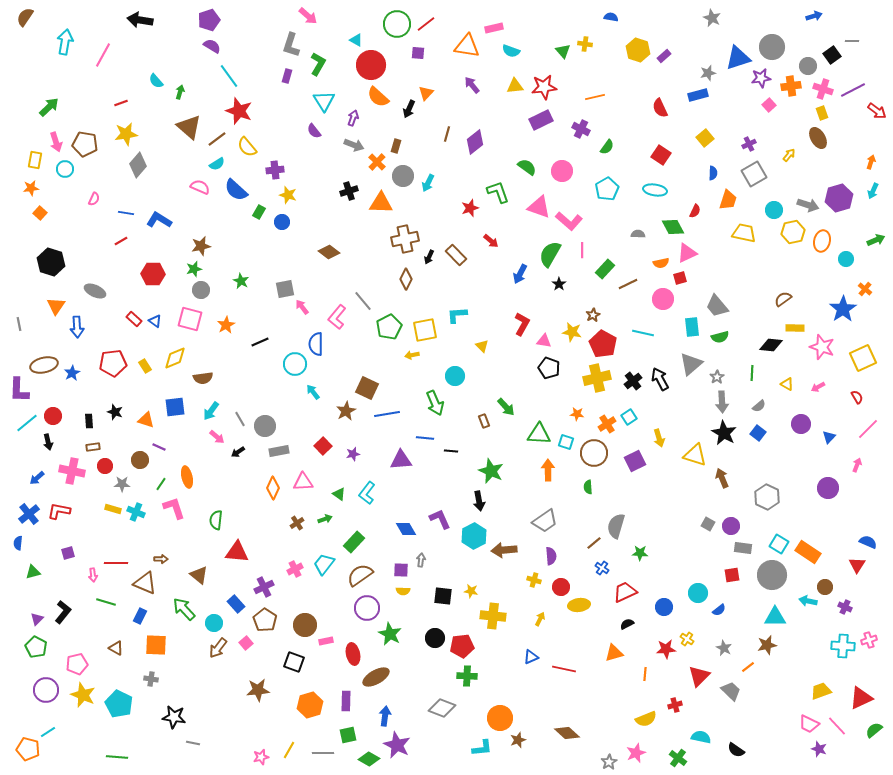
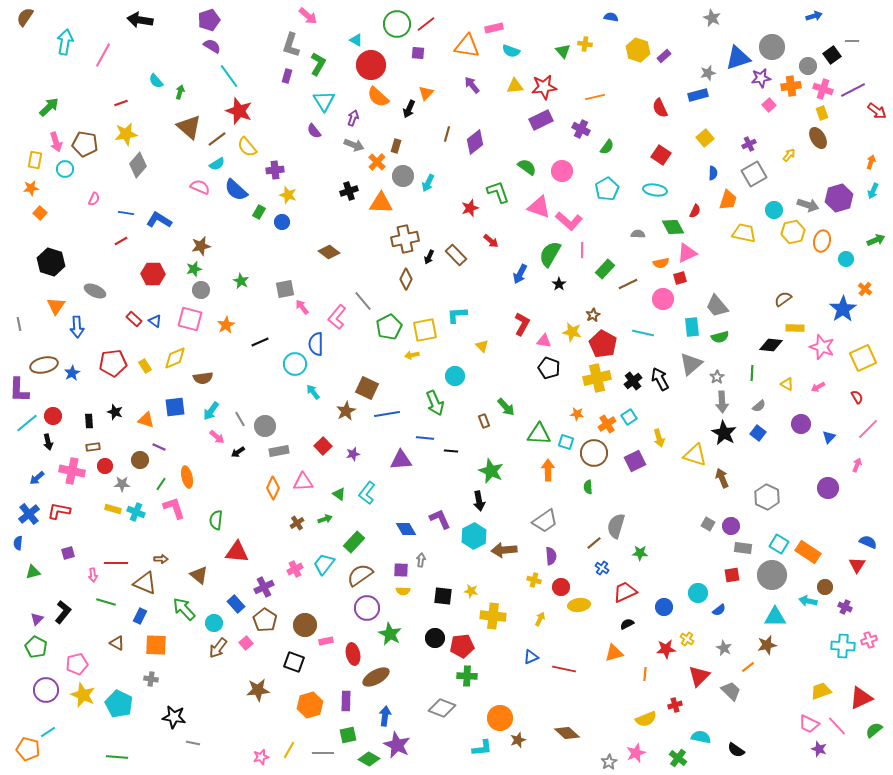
brown triangle at (116, 648): moved 1 px right, 5 px up
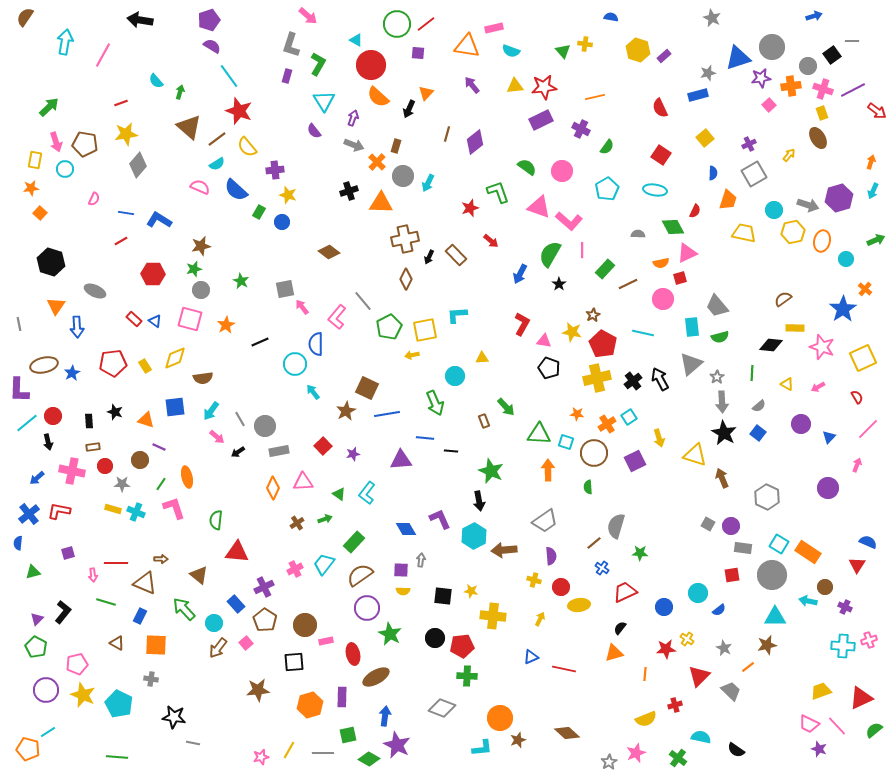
yellow triangle at (482, 346): moved 12 px down; rotated 48 degrees counterclockwise
black semicircle at (627, 624): moved 7 px left, 4 px down; rotated 24 degrees counterclockwise
black square at (294, 662): rotated 25 degrees counterclockwise
purple rectangle at (346, 701): moved 4 px left, 4 px up
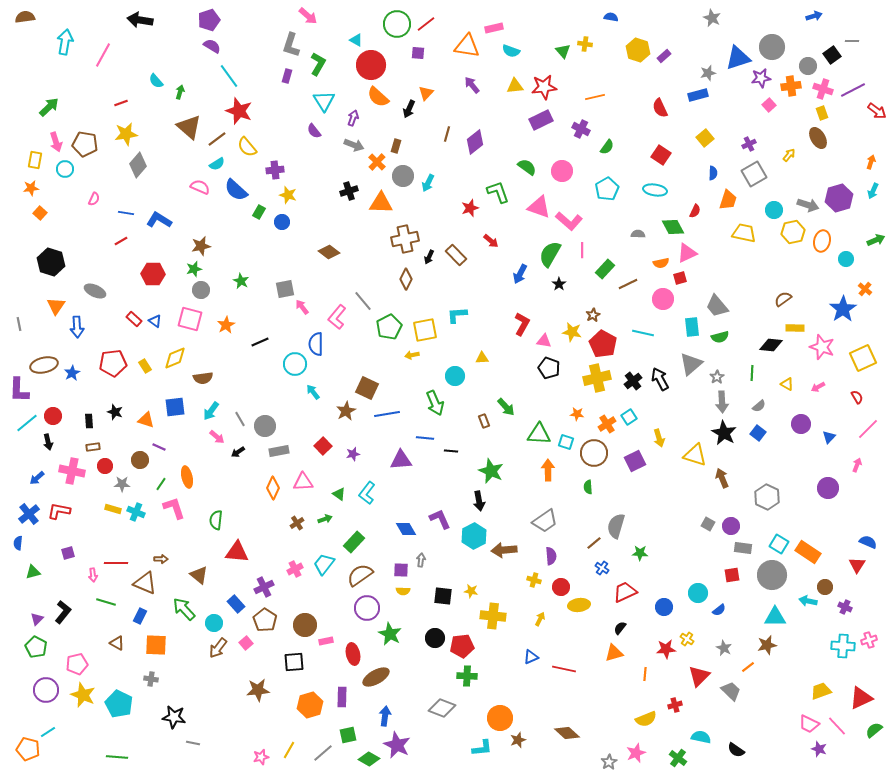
brown semicircle at (25, 17): rotated 48 degrees clockwise
gray line at (323, 753): rotated 40 degrees counterclockwise
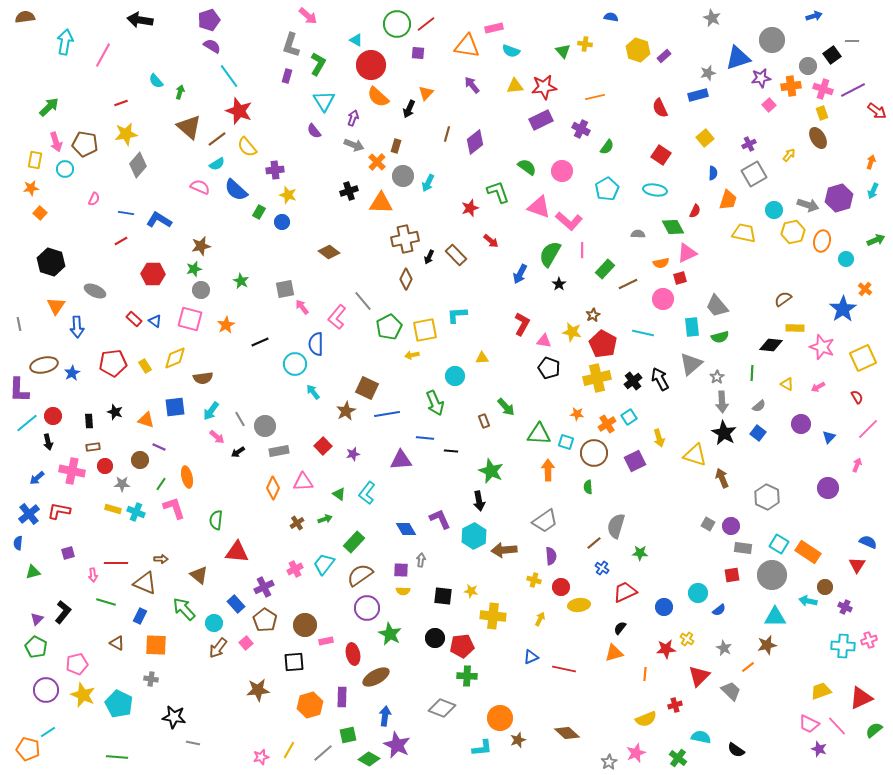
gray circle at (772, 47): moved 7 px up
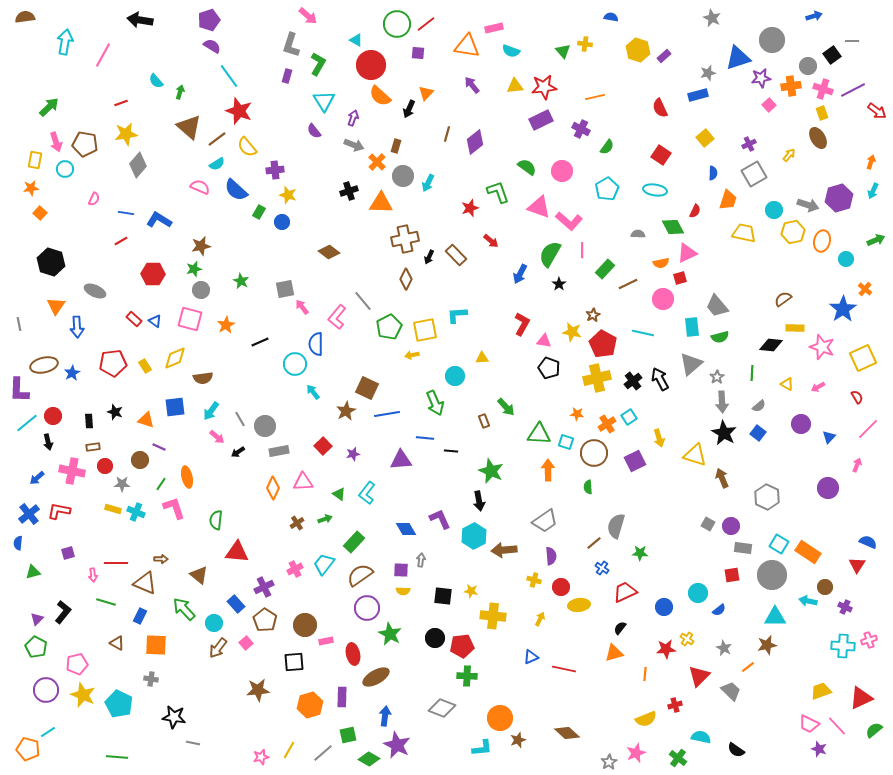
orange semicircle at (378, 97): moved 2 px right, 1 px up
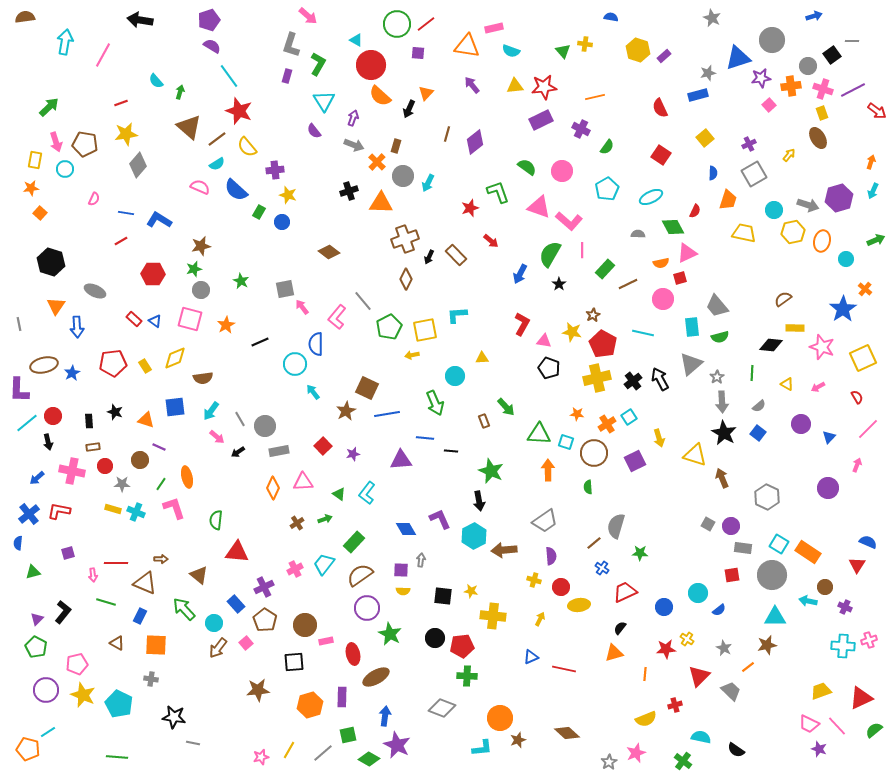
cyan ellipse at (655, 190): moved 4 px left, 7 px down; rotated 35 degrees counterclockwise
brown cross at (405, 239): rotated 8 degrees counterclockwise
green cross at (678, 758): moved 5 px right, 3 px down
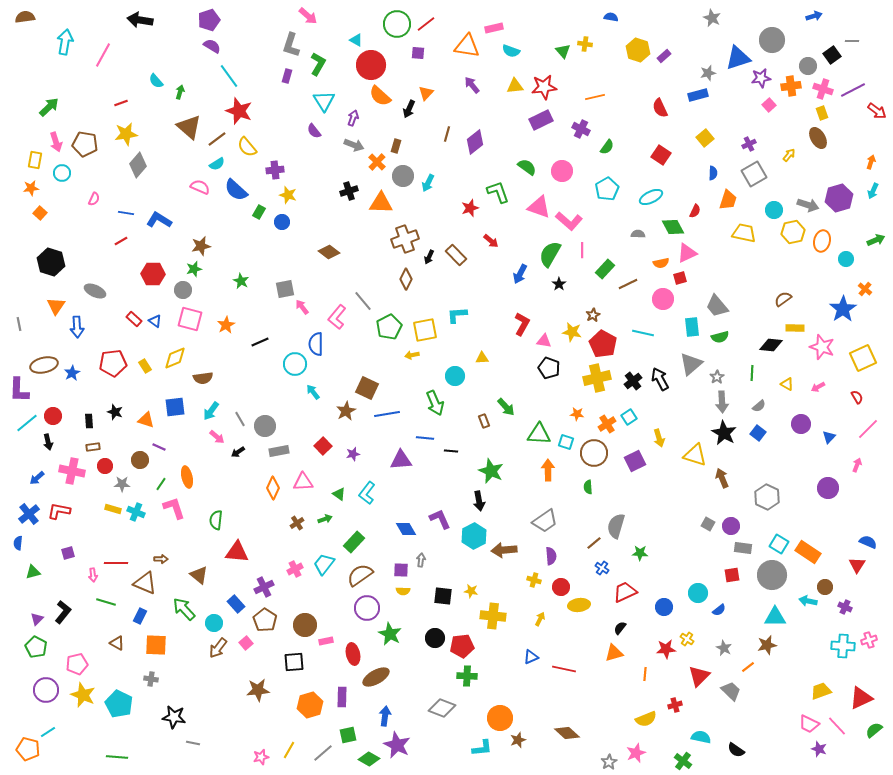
cyan circle at (65, 169): moved 3 px left, 4 px down
gray circle at (201, 290): moved 18 px left
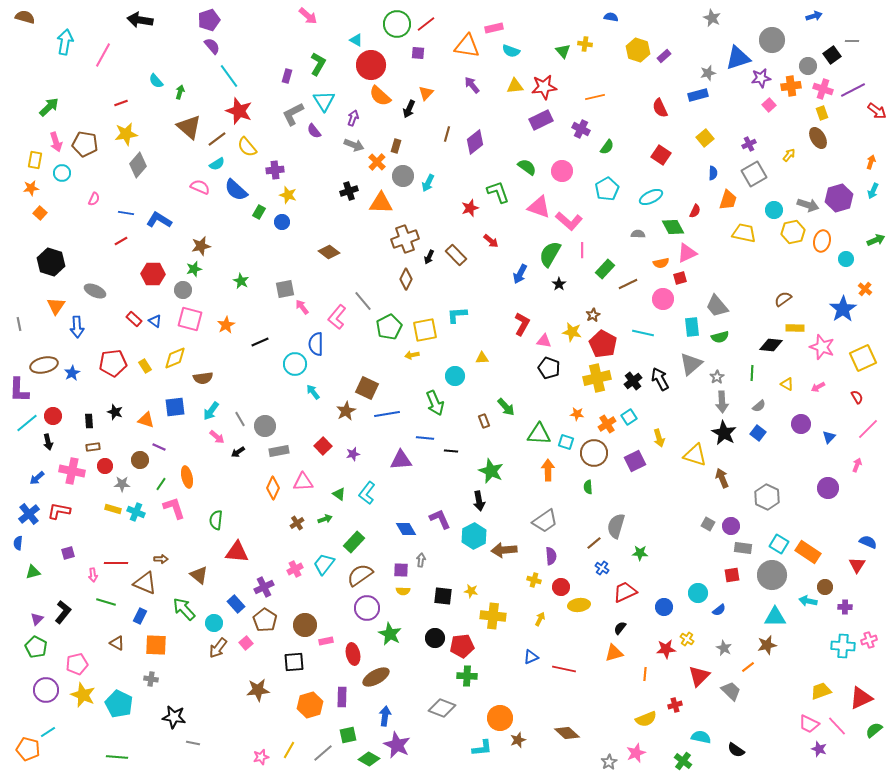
brown semicircle at (25, 17): rotated 24 degrees clockwise
gray L-shape at (291, 45): moved 2 px right, 69 px down; rotated 45 degrees clockwise
purple semicircle at (212, 46): rotated 18 degrees clockwise
purple cross at (845, 607): rotated 24 degrees counterclockwise
